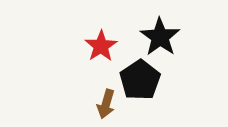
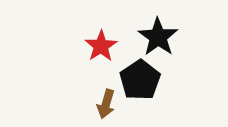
black star: moved 2 px left
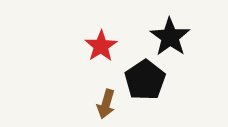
black star: moved 12 px right
black pentagon: moved 5 px right
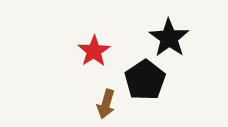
black star: moved 1 px left, 1 px down
red star: moved 7 px left, 5 px down
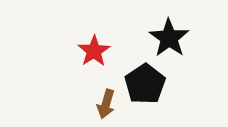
black pentagon: moved 4 px down
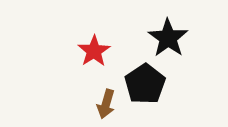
black star: moved 1 px left
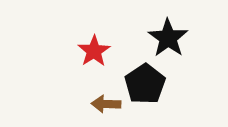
brown arrow: rotated 76 degrees clockwise
